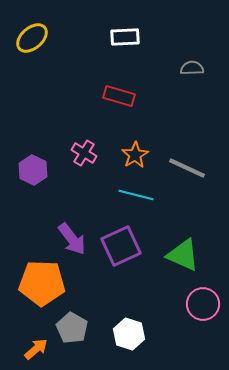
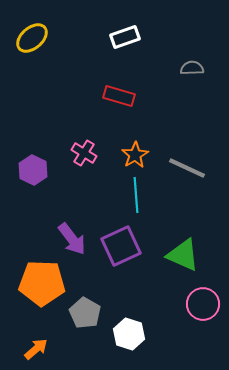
white rectangle: rotated 16 degrees counterclockwise
cyan line: rotated 72 degrees clockwise
gray pentagon: moved 13 px right, 15 px up
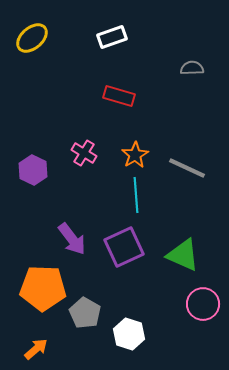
white rectangle: moved 13 px left
purple square: moved 3 px right, 1 px down
orange pentagon: moved 1 px right, 5 px down
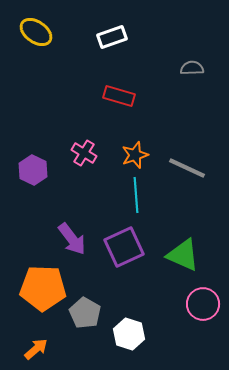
yellow ellipse: moved 4 px right, 6 px up; rotated 76 degrees clockwise
orange star: rotated 12 degrees clockwise
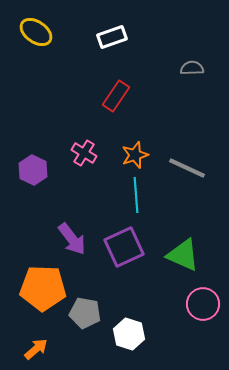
red rectangle: moved 3 px left; rotated 72 degrees counterclockwise
gray pentagon: rotated 20 degrees counterclockwise
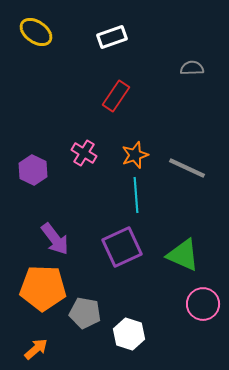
purple arrow: moved 17 px left
purple square: moved 2 px left
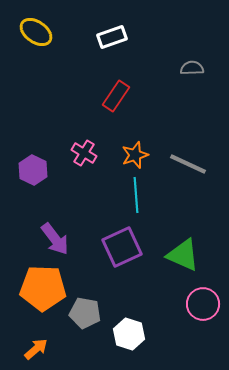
gray line: moved 1 px right, 4 px up
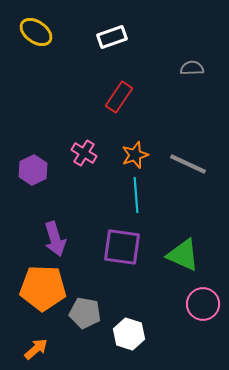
red rectangle: moved 3 px right, 1 px down
purple hexagon: rotated 8 degrees clockwise
purple arrow: rotated 20 degrees clockwise
purple square: rotated 33 degrees clockwise
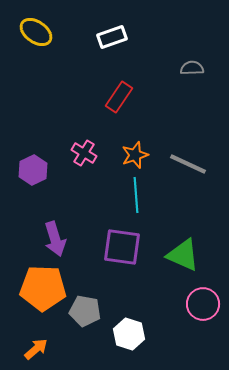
gray pentagon: moved 2 px up
